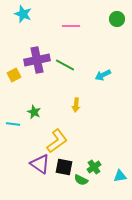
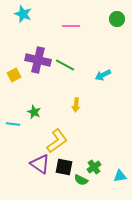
purple cross: moved 1 px right; rotated 25 degrees clockwise
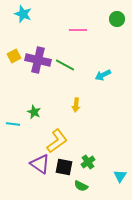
pink line: moved 7 px right, 4 px down
yellow square: moved 19 px up
green cross: moved 6 px left, 5 px up
cyan triangle: rotated 48 degrees counterclockwise
green semicircle: moved 6 px down
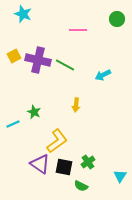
cyan line: rotated 32 degrees counterclockwise
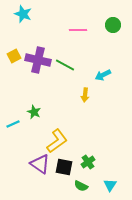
green circle: moved 4 px left, 6 px down
yellow arrow: moved 9 px right, 10 px up
cyan triangle: moved 10 px left, 9 px down
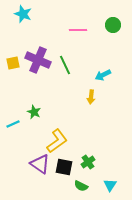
yellow square: moved 1 px left, 7 px down; rotated 16 degrees clockwise
purple cross: rotated 10 degrees clockwise
green line: rotated 36 degrees clockwise
yellow arrow: moved 6 px right, 2 px down
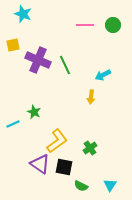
pink line: moved 7 px right, 5 px up
yellow square: moved 18 px up
green cross: moved 2 px right, 14 px up
